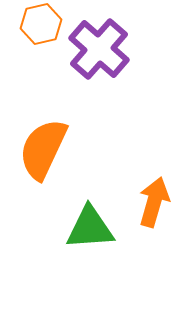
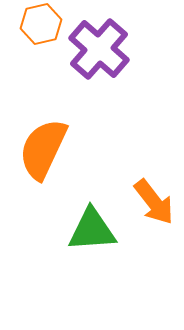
orange arrow: rotated 126 degrees clockwise
green triangle: moved 2 px right, 2 px down
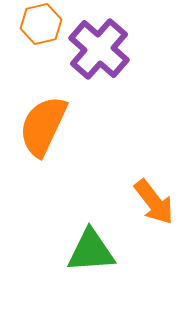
orange semicircle: moved 23 px up
green triangle: moved 1 px left, 21 px down
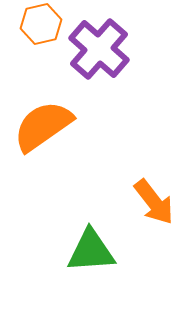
orange semicircle: rotated 30 degrees clockwise
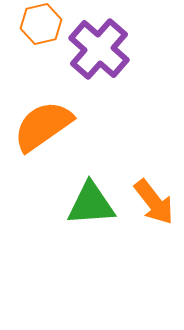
green triangle: moved 47 px up
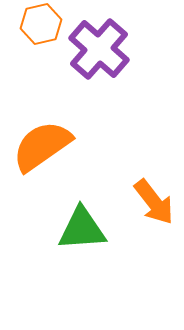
orange semicircle: moved 1 px left, 20 px down
green triangle: moved 9 px left, 25 px down
